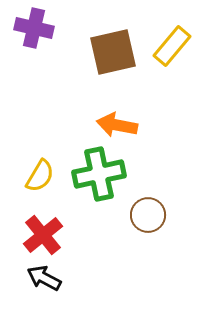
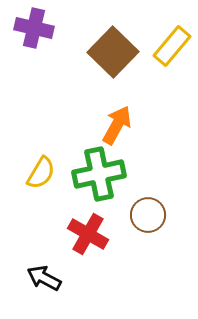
brown square: rotated 33 degrees counterclockwise
orange arrow: rotated 108 degrees clockwise
yellow semicircle: moved 1 px right, 3 px up
red cross: moved 45 px right, 1 px up; rotated 21 degrees counterclockwise
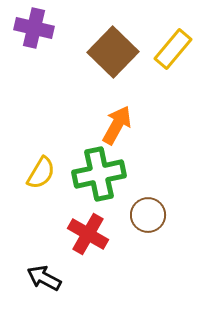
yellow rectangle: moved 1 px right, 3 px down
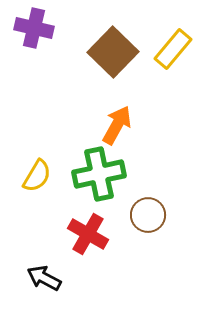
yellow semicircle: moved 4 px left, 3 px down
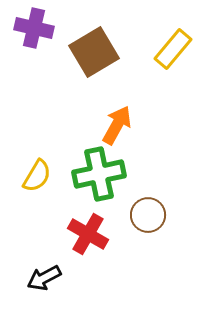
brown square: moved 19 px left; rotated 15 degrees clockwise
black arrow: rotated 56 degrees counterclockwise
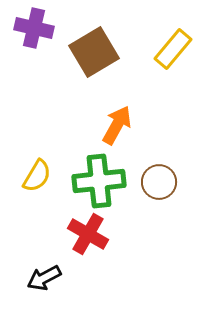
green cross: moved 7 px down; rotated 6 degrees clockwise
brown circle: moved 11 px right, 33 px up
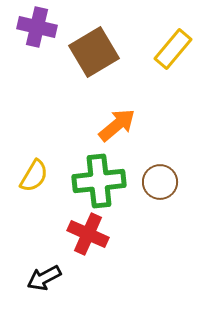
purple cross: moved 3 px right, 1 px up
orange arrow: rotated 21 degrees clockwise
yellow semicircle: moved 3 px left
brown circle: moved 1 px right
red cross: rotated 6 degrees counterclockwise
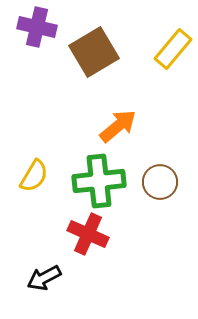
orange arrow: moved 1 px right, 1 px down
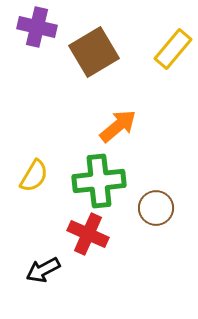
brown circle: moved 4 px left, 26 px down
black arrow: moved 1 px left, 8 px up
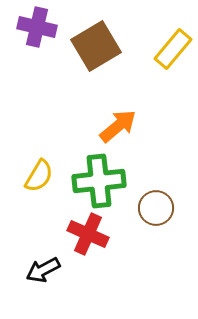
brown square: moved 2 px right, 6 px up
yellow semicircle: moved 5 px right
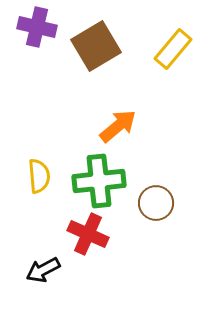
yellow semicircle: rotated 36 degrees counterclockwise
brown circle: moved 5 px up
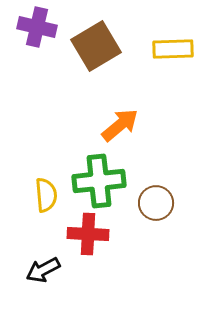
yellow rectangle: rotated 48 degrees clockwise
orange arrow: moved 2 px right, 1 px up
yellow semicircle: moved 7 px right, 19 px down
red cross: rotated 21 degrees counterclockwise
